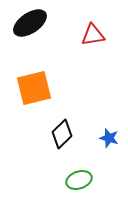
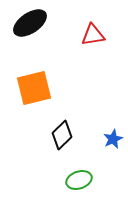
black diamond: moved 1 px down
blue star: moved 4 px right, 1 px down; rotated 30 degrees clockwise
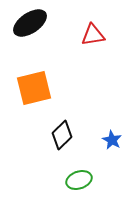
blue star: moved 1 px left, 1 px down; rotated 18 degrees counterclockwise
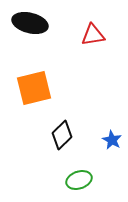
black ellipse: rotated 48 degrees clockwise
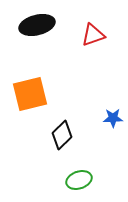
black ellipse: moved 7 px right, 2 px down; rotated 28 degrees counterclockwise
red triangle: rotated 10 degrees counterclockwise
orange square: moved 4 px left, 6 px down
blue star: moved 1 px right, 22 px up; rotated 30 degrees counterclockwise
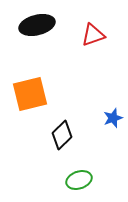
blue star: rotated 18 degrees counterclockwise
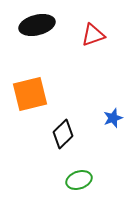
black diamond: moved 1 px right, 1 px up
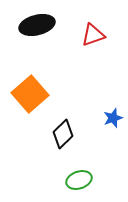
orange square: rotated 27 degrees counterclockwise
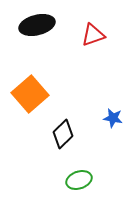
blue star: rotated 30 degrees clockwise
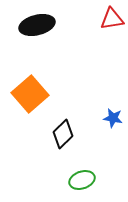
red triangle: moved 19 px right, 16 px up; rotated 10 degrees clockwise
green ellipse: moved 3 px right
